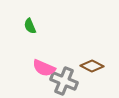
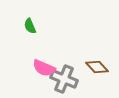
brown diamond: moved 5 px right, 1 px down; rotated 20 degrees clockwise
gray cross: moved 2 px up
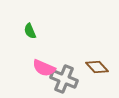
green semicircle: moved 5 px down
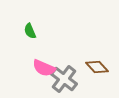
gray cross: rotated 16 degrees clockwise
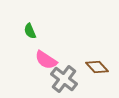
pink semicircle: moved 2 px right, 8 px up; rotated 10 degrees clockwise
